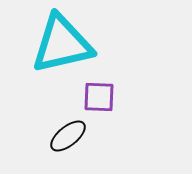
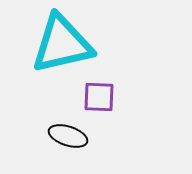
black ellipse: rotated 57 degrees clockwise
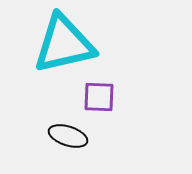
cyan triangle: moved 2 px right
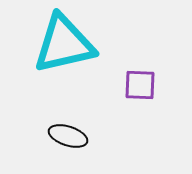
purple square: moved 41 px right, 12 px up
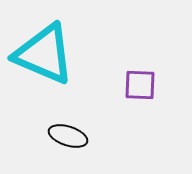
cyan triangle: moved 20 px left, 10 px down; rotated 36 degrees clockwise
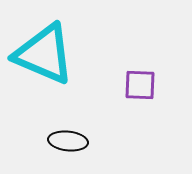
black ellipse: moved 5 px down; rotated 12 degrees counterclockwise
